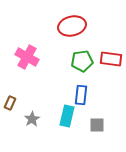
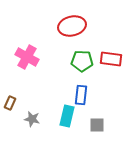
green pentagon: rotated 10 degrees clockwise
gray star: rotated 28 degrees counterclockwise
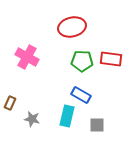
red ellipse: moved 1 px down
blue rectangle: rotated 66 degrees counterclockwise
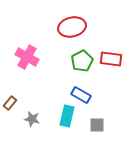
green pentagon: rotated 30 degrees counterclockwise
brown rectangle: rotated 16 degrees clockwise
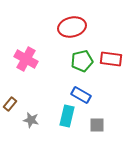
pink cross: moved 1 px left, 2 px down
green pentagon: rotated 15 degrees clockwise
brown rectangle: moved 1 px down
gray star: moved 1 px left, 1 px down
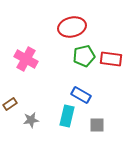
green pentagon: moved 2 px right, 5 px up
brown rectangle: rotated 16 degrees clockwise
gray star: rotated 21 degrees counterclockwise
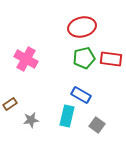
red ellipse: moved 10 px right
green pentagon: moved 2 px down
gray square: rotated 35 degrees clockwise
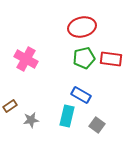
brown rectangle: moved 2 px down
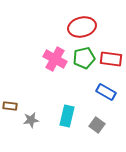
pink cross: moved 29 px right
blue rectangle: moved 25 px right, 3 px up
brown rectangle: rotated 40 degrees clockwise
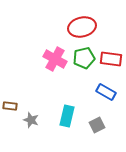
gray star: rotated 28 degrees clockwise
gray square: rotated 28 degrees clockwise
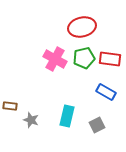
red rectangle: moved 1 px left
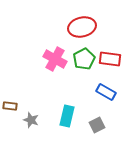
green pentagon: moved 1 px down; rotated 15 degrees counterclockwise
